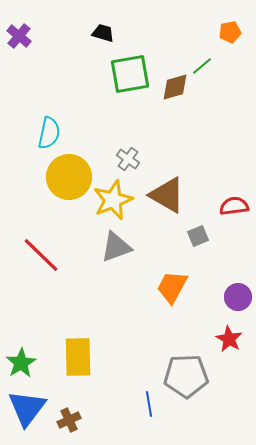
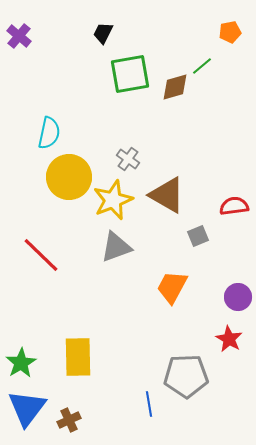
black trapezoid: rotated 80 degrees counterclockwise
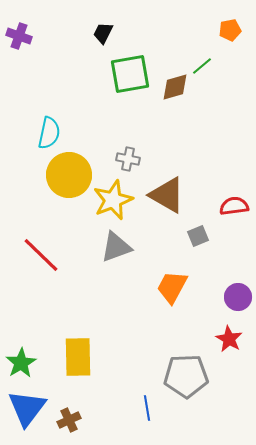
orange pentagon: moved 2 px up
purple cross: rotated 20 degrees counterclockwise
gray cross: rotated 25 degrees counterclockwise
yellow circle: moved 2 px up
blue line: moved 2 px left, 4 px down
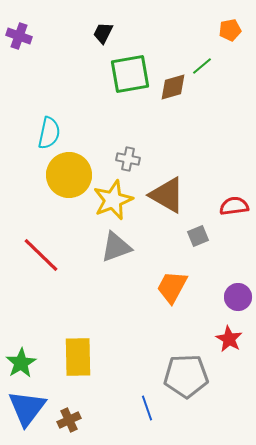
brown diamond: moved 2 px left
blue line: rotated 10 degrees counterclockwise
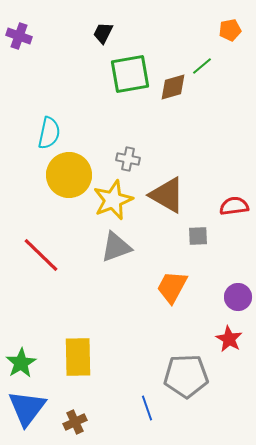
gray square: rotated 20 degrees clockwise
brown cross: moved 6 px right, 2 px down
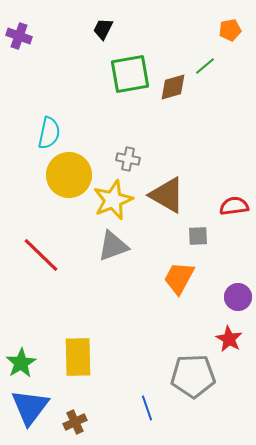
black trapezoid: moved 4 px up
green line: moved 3 px right
gray triangle: moved 3 px left, 1 px up
orange trapezoid: moved 7 px right, 9 px up
gray pentagon: moved 7 px right
blue triangle: moved 3 px right, 1 px up
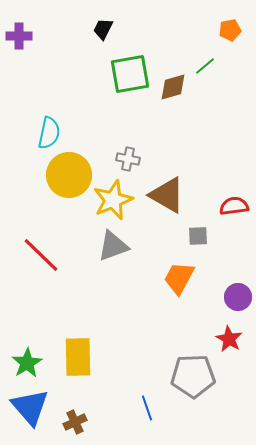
purple cross: rotated 20 degrees counterclockwise
green star: moved 6 px right
blue triangle: rotated 18 degrees counterclockwise
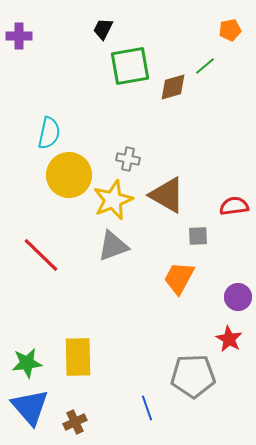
green square: moved 8 px up
green star: rotated 24 degrees clockwise
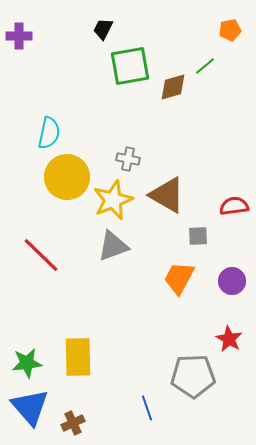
yellow circle: moved 2 px left, 2 px down
purple circle: moved 6 px left, 16 px up
brown cross: moved 2 px left, 1 px down
